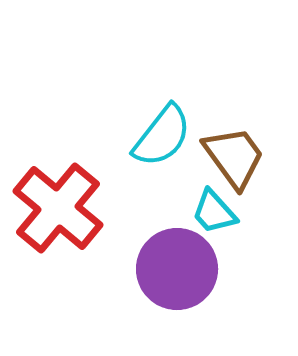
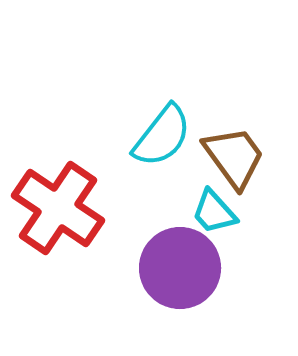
red cross: rotated 6 degrees counterclockwise
purple circle: moved 3 px right, 1 px up
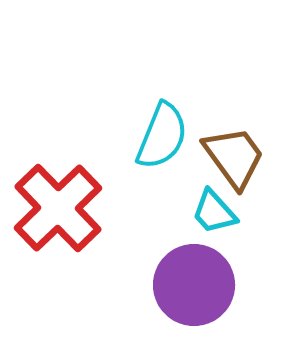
cyan semicircle: rotated 16 degrees counterclockwise
red cross: rotated 12 degrees clockwise
purple circle: moved 14 px right, 17 px down
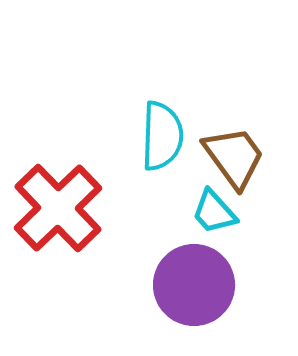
cyan semicircle: rotated 20 degrees counterclockwise
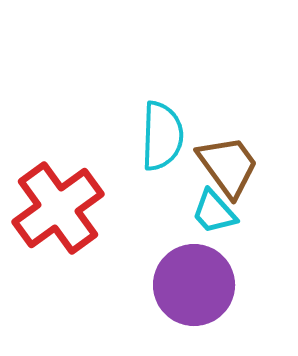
brown trapezoid: moved 6 px left, 9 px down
red cross: rotated 8 degrees clockwise
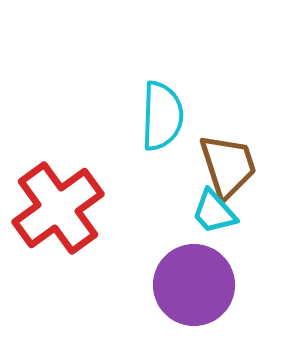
cyan semicircle: moved 20 px up
brown trapezoid: rotated 18 degrees clockwise
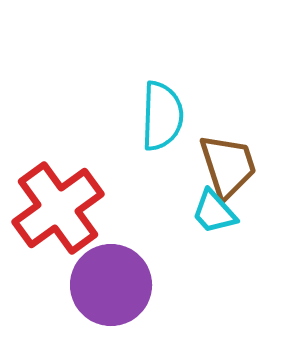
purple circle: moved 83 px left
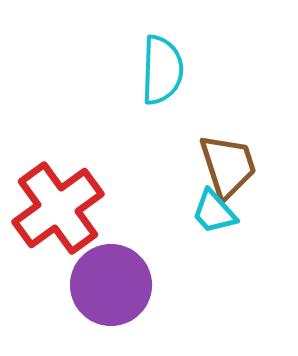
cyan semicircle: moved 46 px up
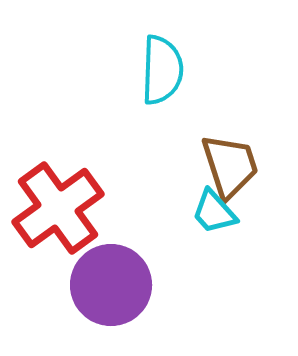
brown trapezoid: moved 2 px right
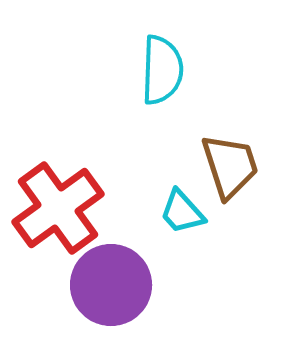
cyan trapezoid: moved 32 px left
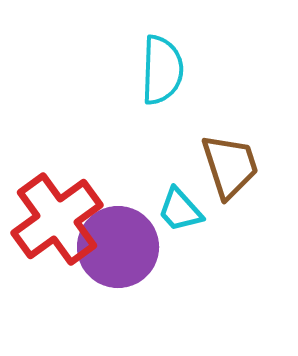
red cross: moved 1 px left, 11 px down
cyan trapezoid: moved 2 px left, 2 px up
purple circle: moved 7 px right, 38 px up
